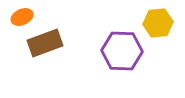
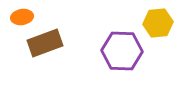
orange ellipse: rotated 15 degrees clockwise
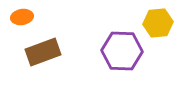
brown rectangle: moved 2 px left, 9 px down
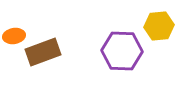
orange ellipse: moved 8 px left, 19 px down
yellow hexagon: moved 1 px right, 3 px down
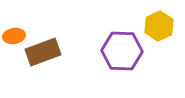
yellow hexagon: rotated 20 degrees counterclockwise
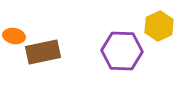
orange ellipse: rotated 20 degrees clockwise
brown rectangle: rotated 8 degrees clockwise
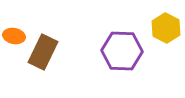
yellow hexagon: moved 7 px right, 2 px down; rotated 8 degrees counterclockwise
brown rectangle: rotated 52 degrees counterclockwise
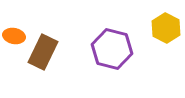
purple hexagon: moved 10 px left, 2 px up; rotated 12 degrees clockwise
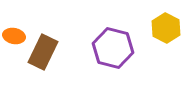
purple hexagon: moved 1 px right, 1 px up
